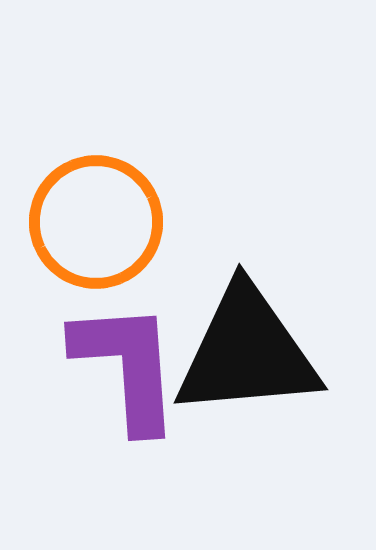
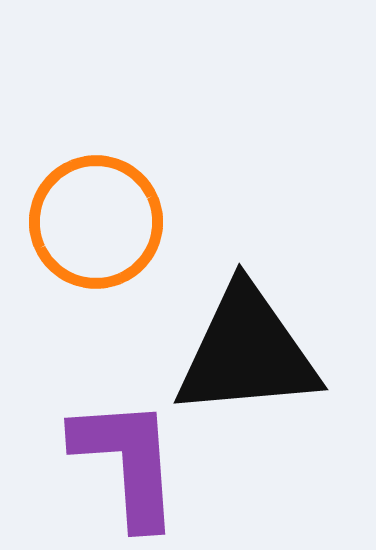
purple L-shape: moved 96 px down
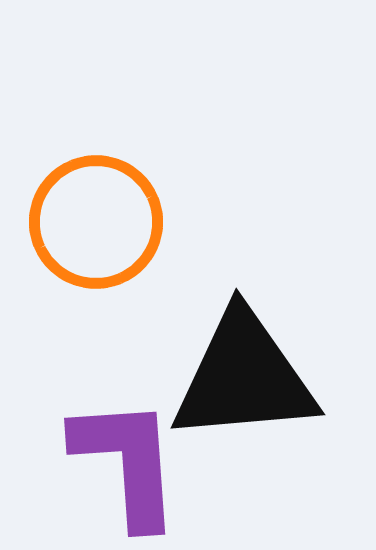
black triangle: moved 3 px left, 25 px down
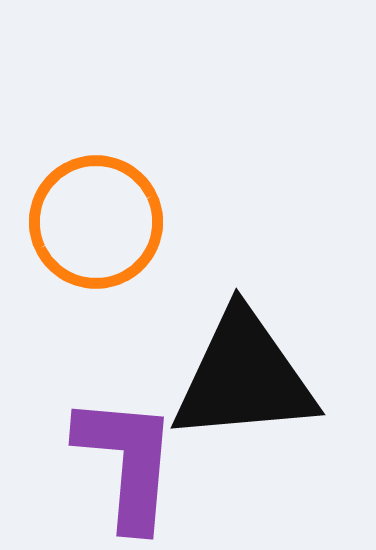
purple L-shape: rotated 9 degrees clockwise
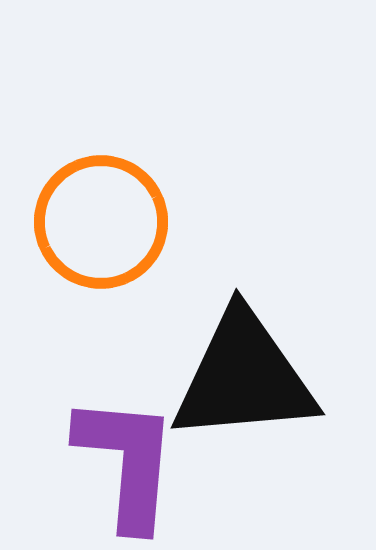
orange circle: moved 5 px right
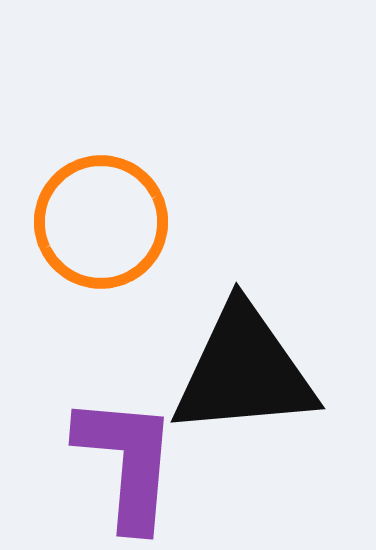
black triangle: moved 6 px up
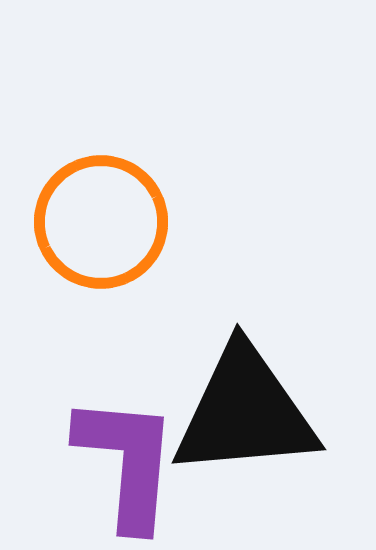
black triangle: moved 1 px right, 41 px down
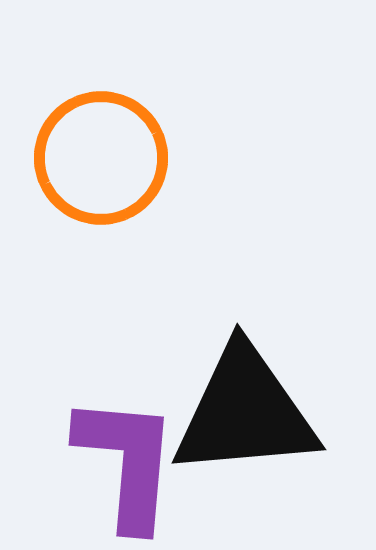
orange circle: moved 64 px up
